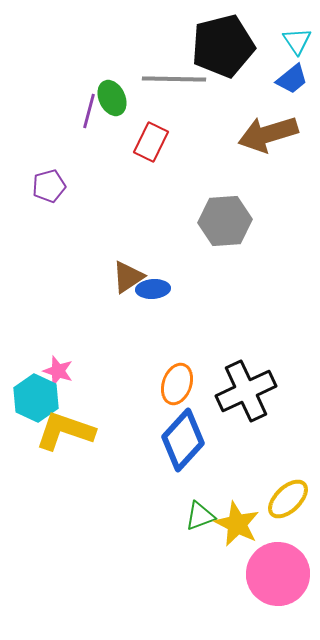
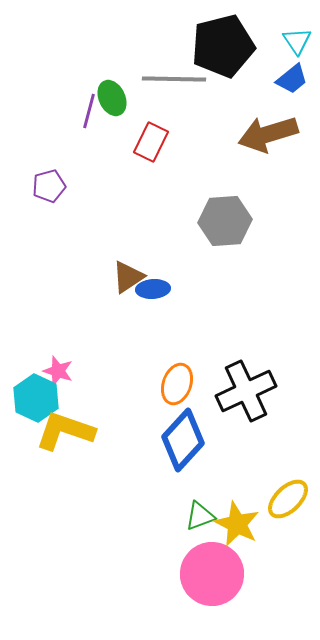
pink circle: moved 66 px left
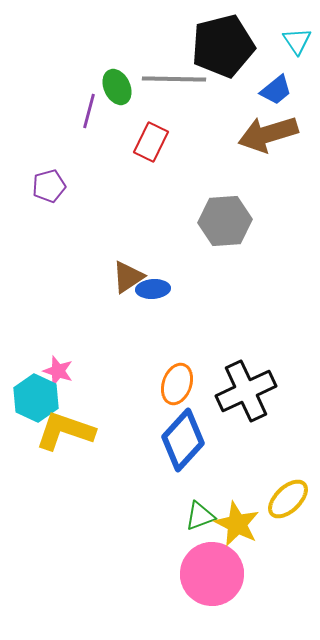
blue trapezoid: moved 16 px left, 11 px down
green ellipse: moved 5 px right, 11 px up
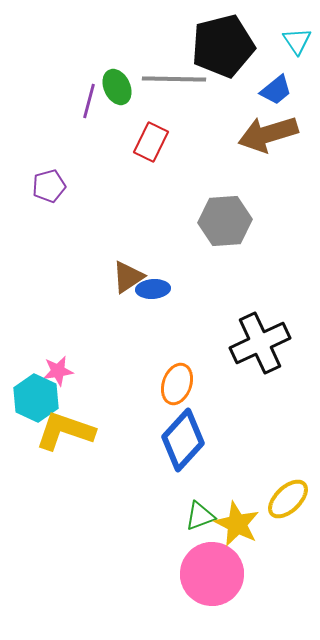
purple line: moved 10 px up
pink star: rotated 28 degrees counterclockwise
black cross: moved 14 px right, 48 px up
